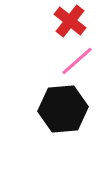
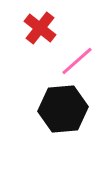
red cross: moved 30 px left, 7 px down
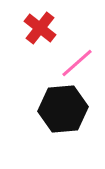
pink line: moved 2 px down
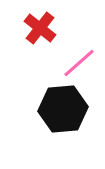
pink line: moved 2 px right
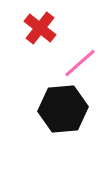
pink line: moved 1 px right
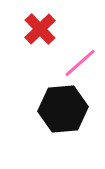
red cross: moved 1 px down; rotated 8 degrees clockwise
